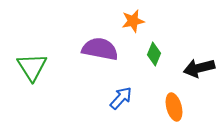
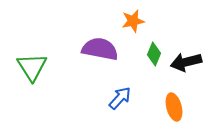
black arrow: moved 13 px left, 6 px up
blue arrow: moved 1 px left
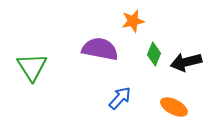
orange ellipse: rotated 48 degrees counterclockwise
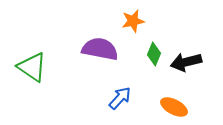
green triangle: rotated 24 degrees counterclockwise
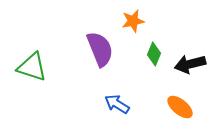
purple semicircle: rotated 57 degrees clockwise
black arrow: moved 4 px right, 2 px down
green triangle: rotated 16 degrees counterclockwise
blue arrow: moved 3 px left, 6 px down; rotated 100 degrees counterclockwise
orange ellipse: moved 6 px right; rotated 12 degrees clockwise
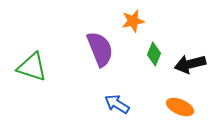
orange ellipse: rotated 16 degrees counterclockwise
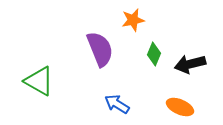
orange star: moved 1 px up
green triangle: moved 7 px right, 14 px down; rotated 12 degrees clockwise
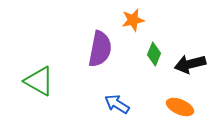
purple semicircle: rotated 33 degrees clockwise
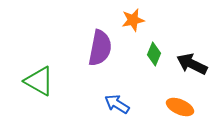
purple semicircle: moved 1 px up
black arrow: moved 2 px right; rotated 40 degrees clockwise
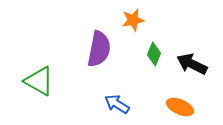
purple semicircle: moved 1 px left, 1 px down
